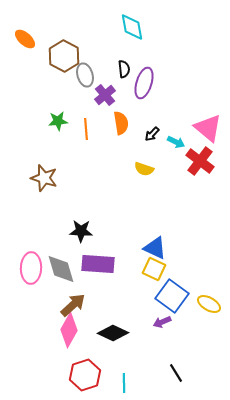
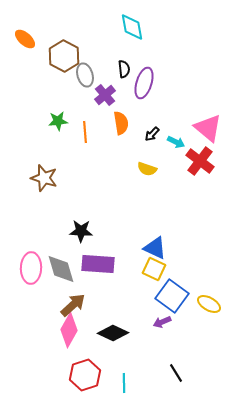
orange line: moved 1 px left, 3 px down
yellow semicircle: moved 3 px right
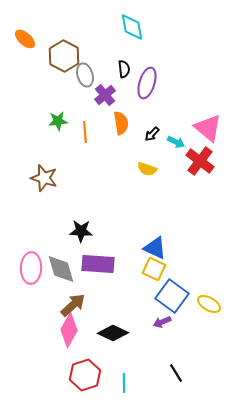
purple ellipse: moved 3 px right
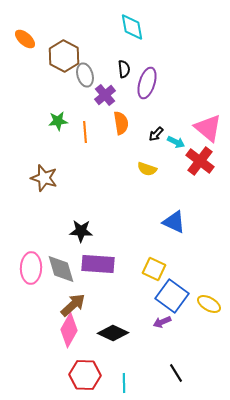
black arrow: moved 4 px right
blue triangle: moved 19 px right, 26 px up
red hexagon: rotated 20 degrees clockwise
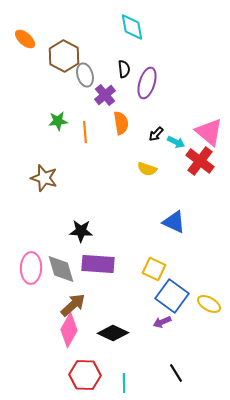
pink triangle: moved 1 px right, 4 px down
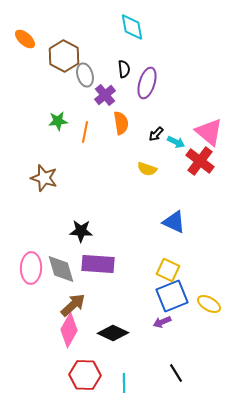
orange line: rotated 15 degrees clockwise
yellow square: moved 14 px right, 1 px down
blue square: rotated 32 degrees clockwise
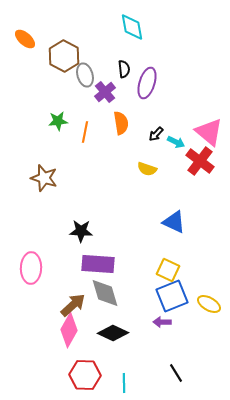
purple cross: moved 3 px up
gray diamond: moved 44 px right, 24 px down
purple arrow: rotated 24 degrees clockwise
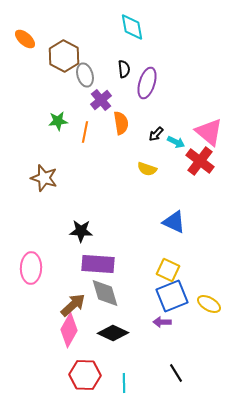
purple cross: moved 4 px left, 8 px down
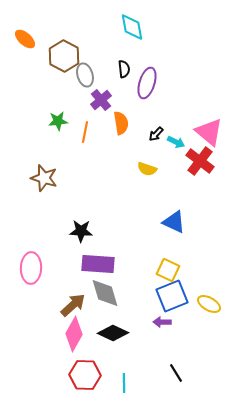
pink diamond: moved 5 px right, 4 px down
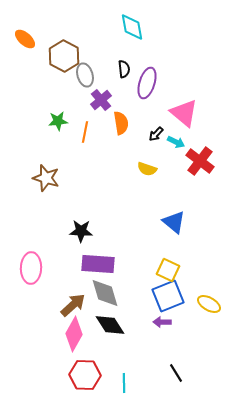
pink triangle: moved 25 px left, 19 px up
brown star: moved 2 px right
blue triangle: rotated 15 degrees clockwise
blue square: moved 4 px left
black diamond: moved 3 px left, 8 px up; rotated 32 degrees clockwise
